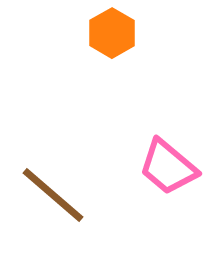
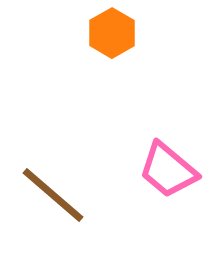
pink trapezoid: moved 3 px down
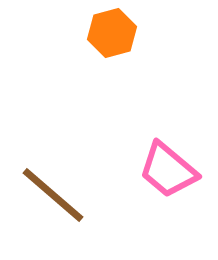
orange hexagon: rotated 15 degrees clockwise
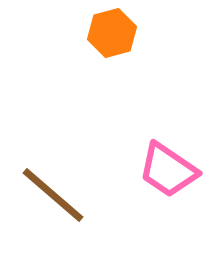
pink trapezoid: rotated 6 degrees counterclockwise
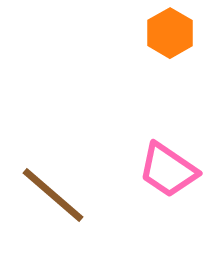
orange hexagon: moved 58 px right; rotated 15 degrees counterclockwise
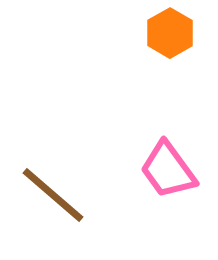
pink trapezoid: rotated 20 degrees clockwise
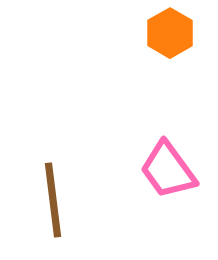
brown line: moved 5 px down; rotated 42 degrees clockwise
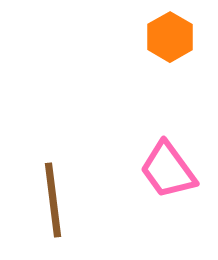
orange hexagon: moved 4 px down
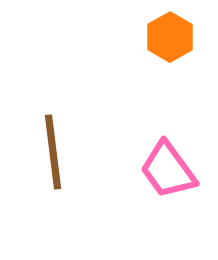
brown line: moved 48 px up
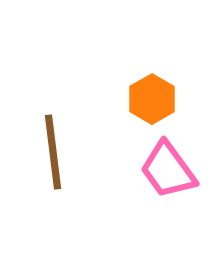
orange hexagon: moved 18 px left, 62 px down
